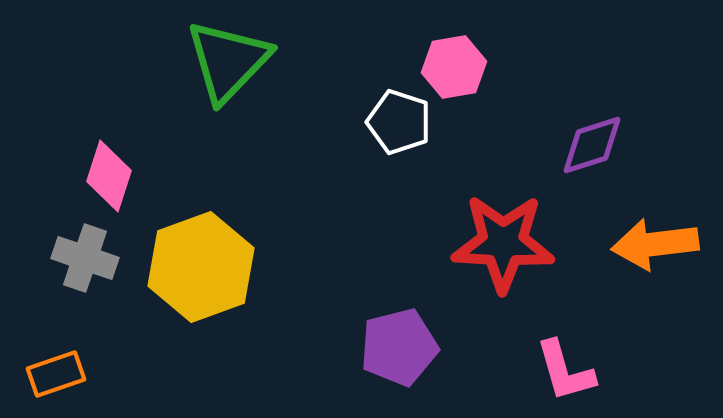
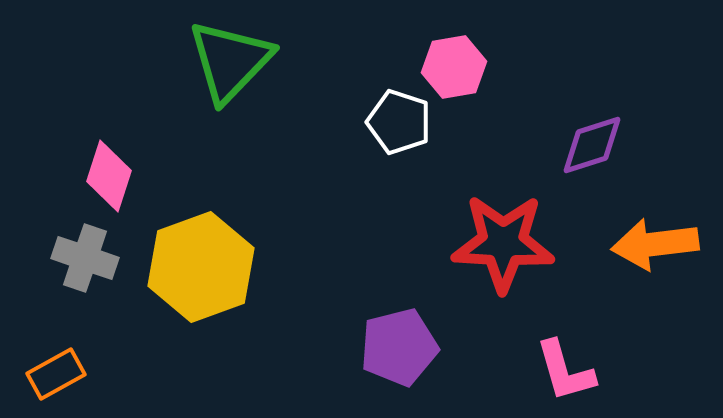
green triangle: moved 2 px right
orange rectangle: rotated 10 degrees counterclockwise
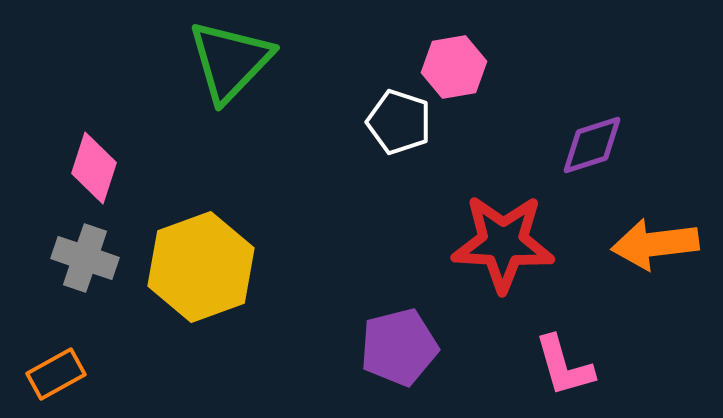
pink diamond: moved 15 px left, 8 px up
pink L-shape: moved 1 px left, 5 px up
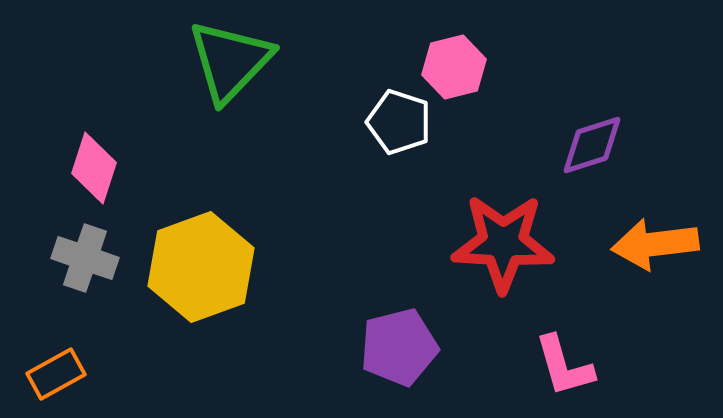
pink hexagon: rotated 4 degrees counterclockwise
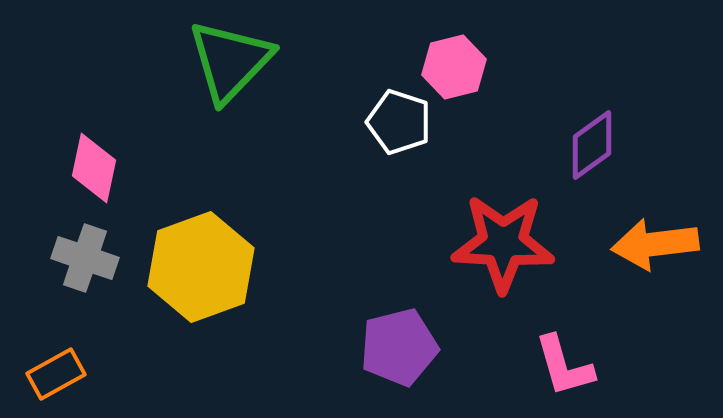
purple diamond: rotated 18 degrees counterclockwise
pink diamond: rotated 6 degrees counterclockwise
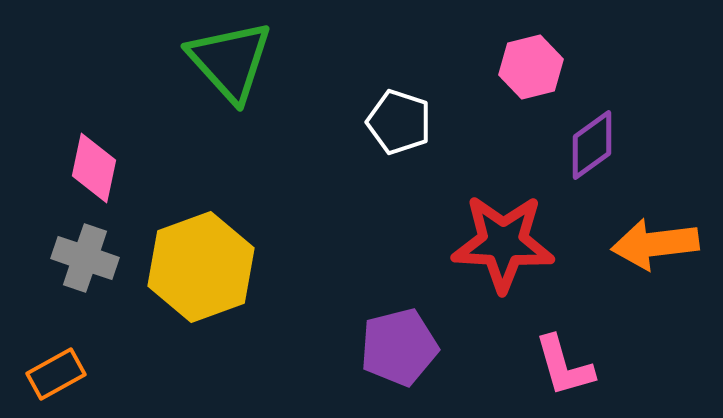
green triangle: rotated 26 degrees counterclockwise
pink hexagon: moved 77 px right
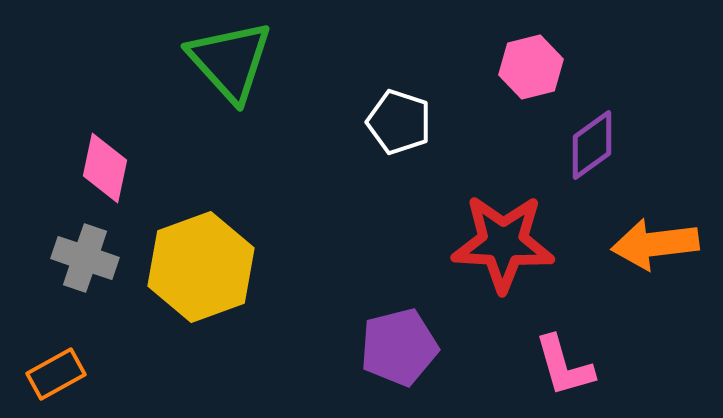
pink diamond: moved 11 px right
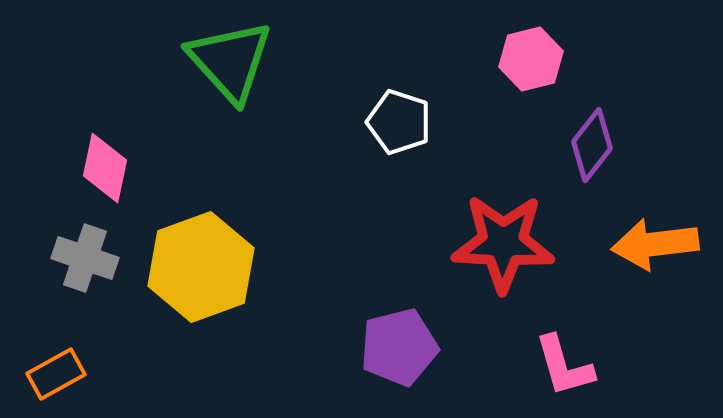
pink hexagon: moved 8 px up
purple diamond: rotated 16 degrees counterclockwise
